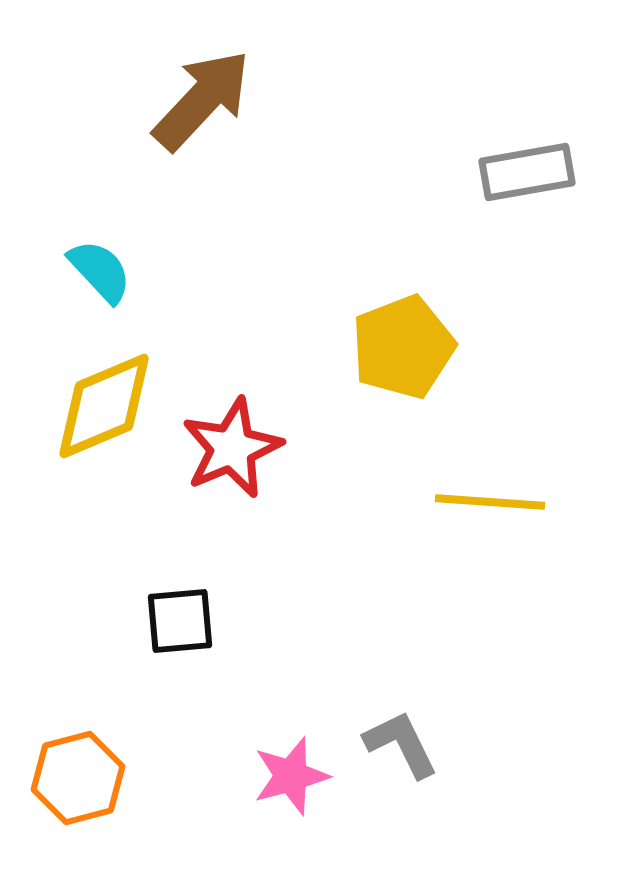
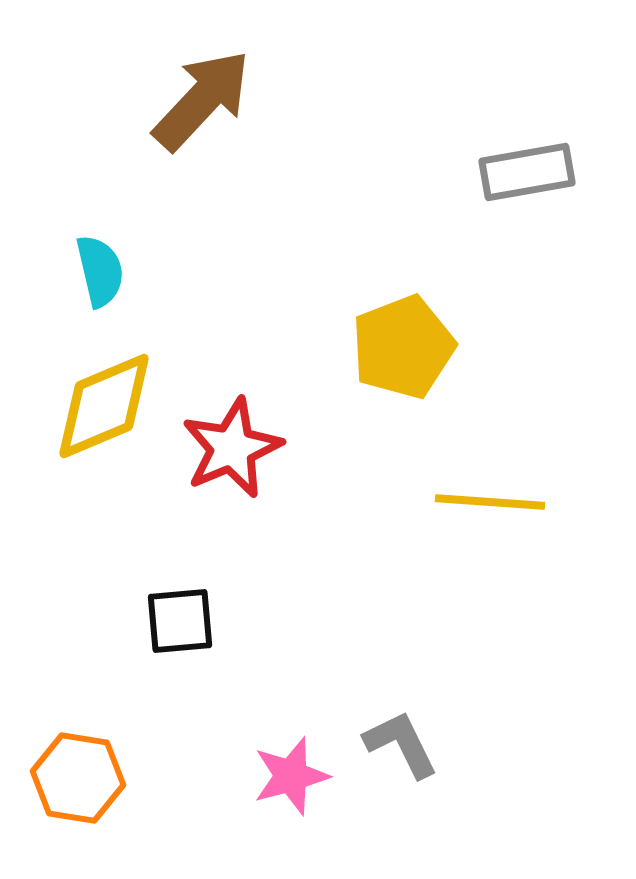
cyan semicircle: rotated 30 degrees clockwise
orange hexagon: rotated 24 degrees clockwise
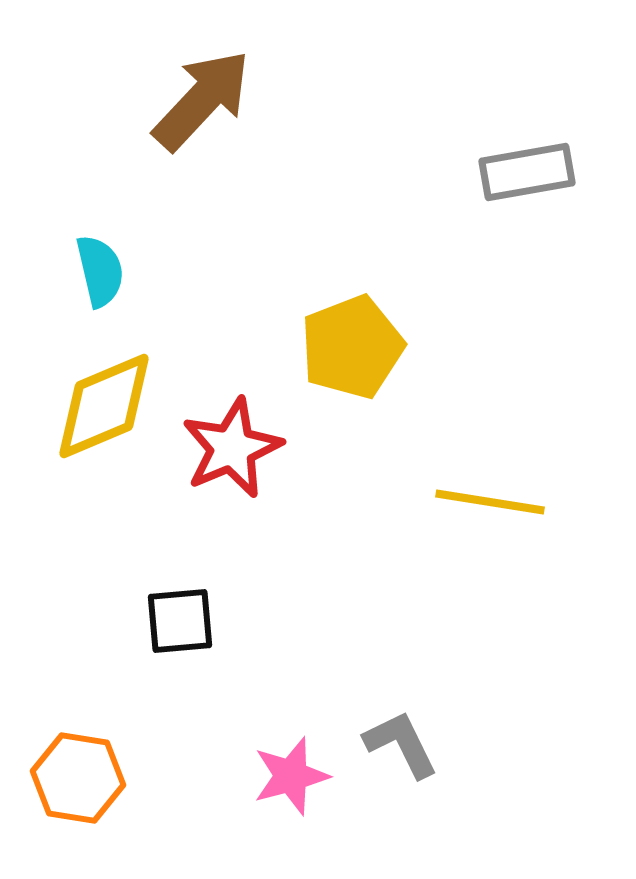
yellow pentagon: moved 51 px left
yellow line: rotated 5 degrees clockwise
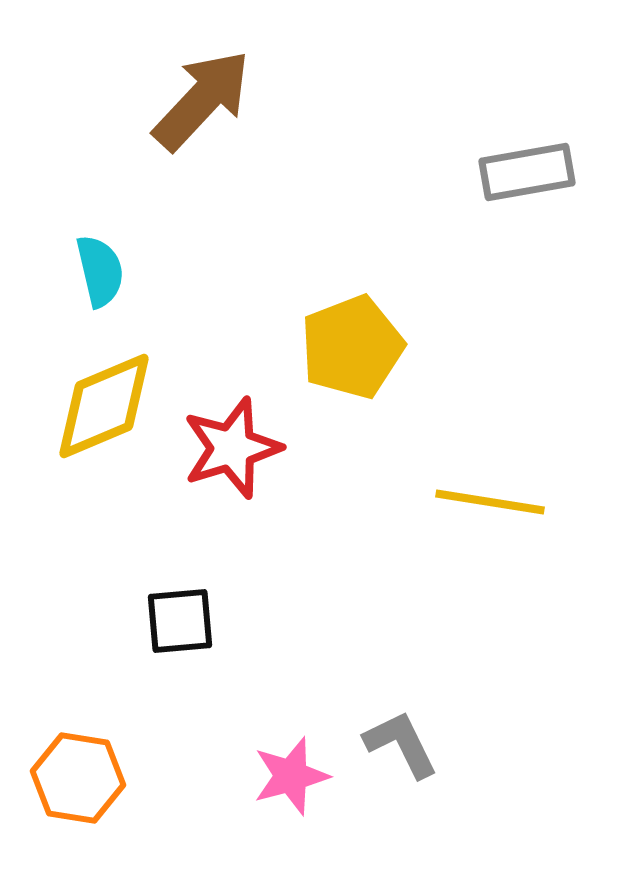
red star: rotated 6 degrees clockwise
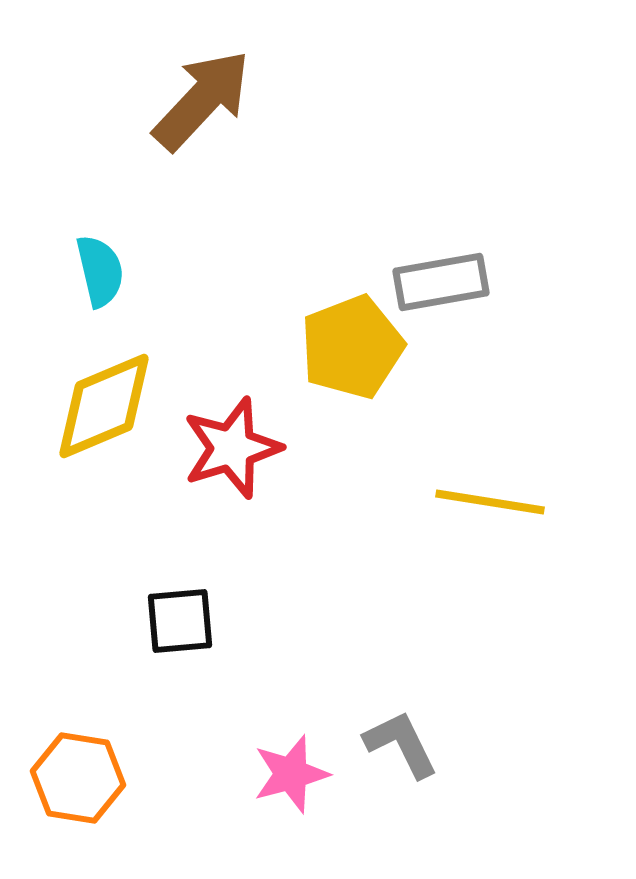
gray rectangle: moved 86 px left, 110 px down
pink star: moved 2 px up
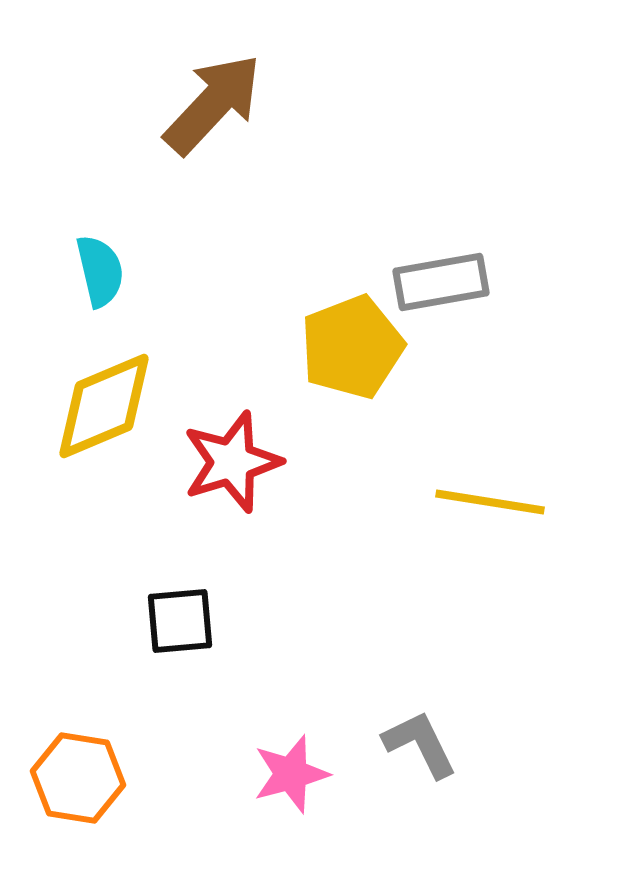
brown arrow: moved 11 px right, 4 px down
red star: moved 14 px down
gray L-shape: moved 19 px right
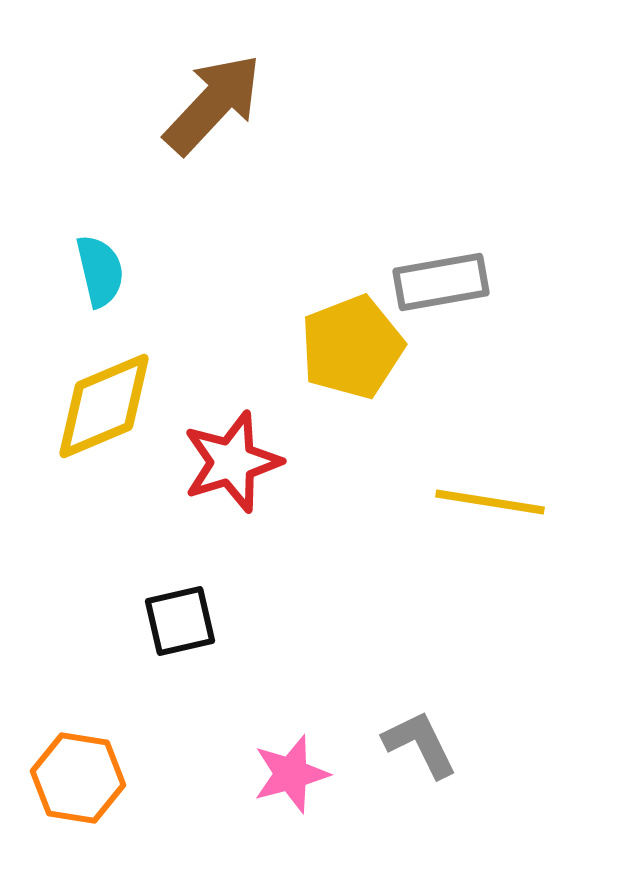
black square: rotated 8 degrees counterclockwise
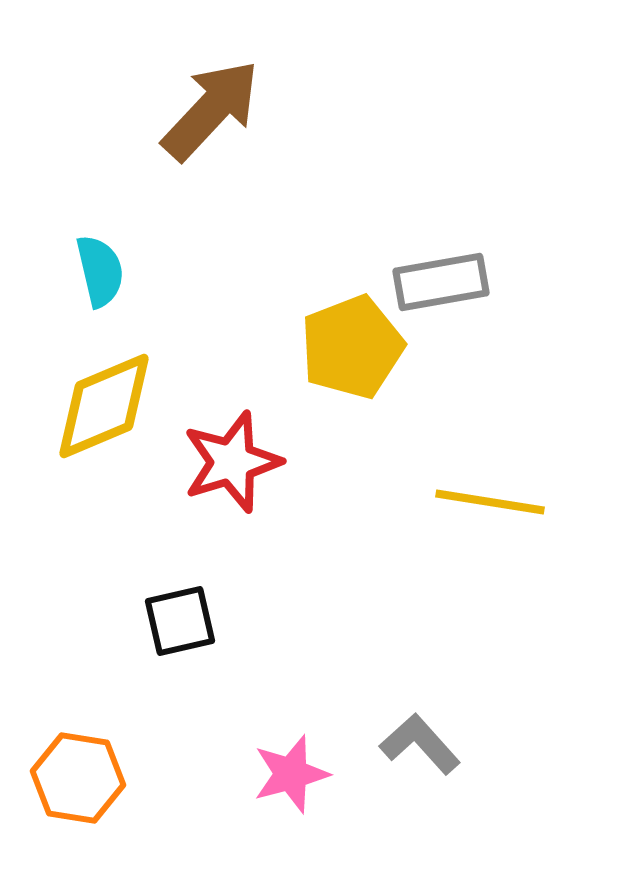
brown arrow: moved 2 px left, 6 px down
gray L-shape: rotated 16 degrees counterclockwise
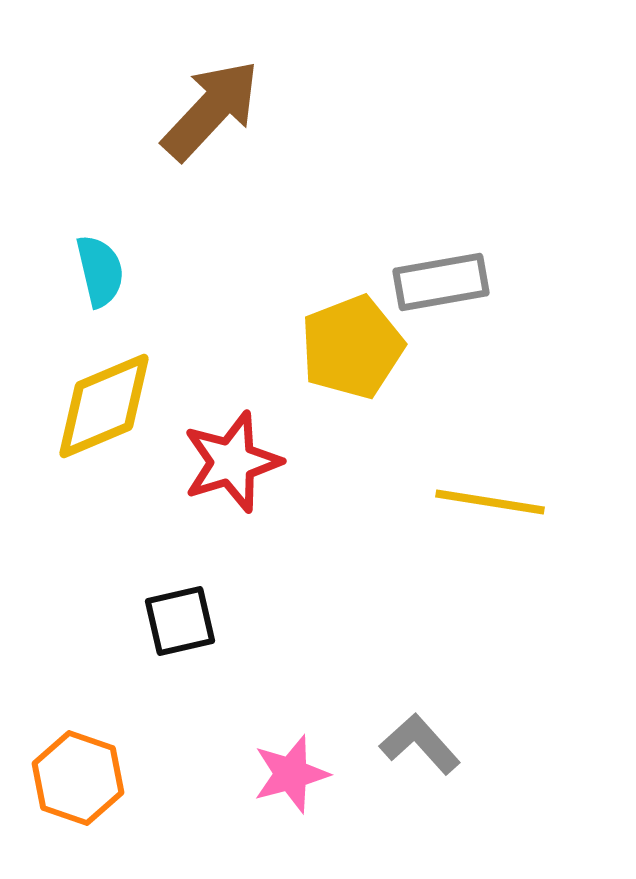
orange hexagon: rotated 10 degrees clockwise
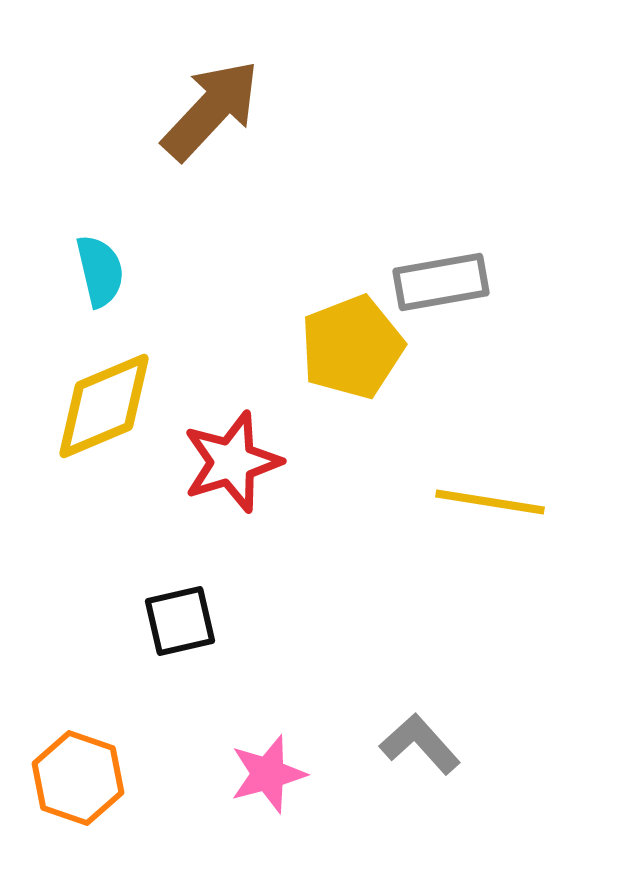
pink star: moved 23 px left
